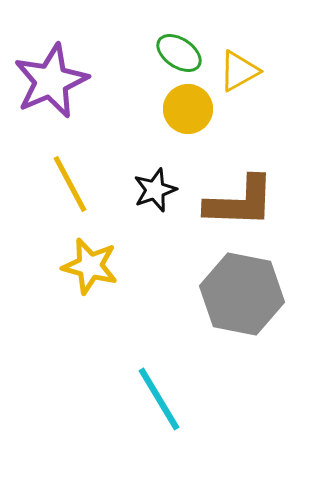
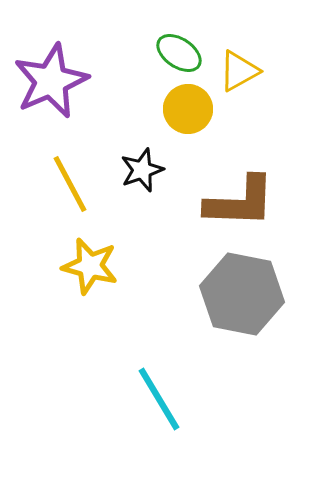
black star: moved 13 px left, 20 px up
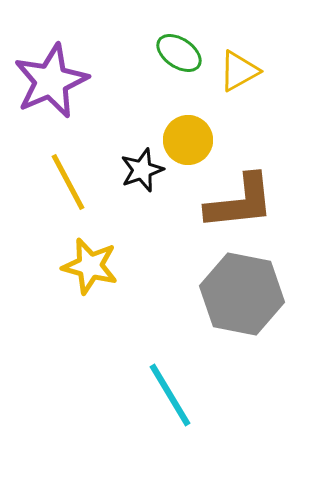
yellow circle: moved 31 px down
yellow line: moved 2 px left, 2 px up
brown L-shape: rotated 8 degrees counterclockwise
cyan line: moved 11 px right, 4 px up
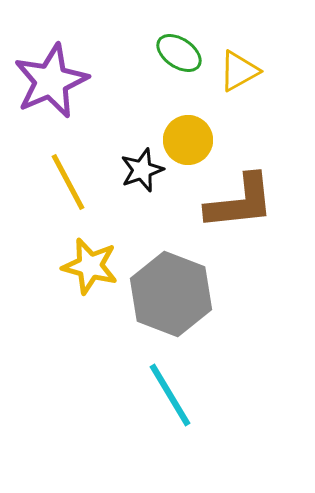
gray hexagon: moved 71 px left; rotated 10 degrees clockwise
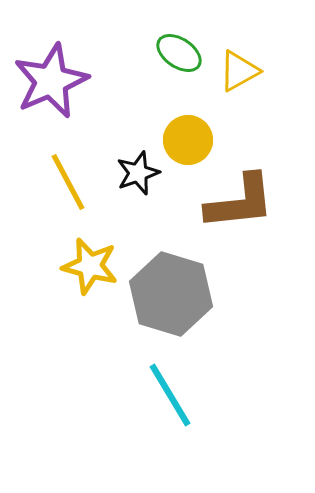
black star: moved 4 px left, 3 px down
gray hexagon: rotated 4 degrees counterclockwise
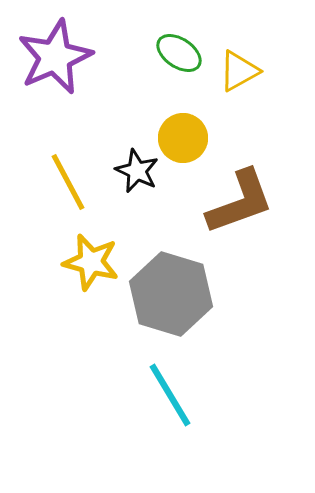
purple star: moved 4 px right, 24 px up
yellow circle: moved 5 px left, 2 px up
black star: moved 1 px left, 2 px up; rotated 27 degrees counterclockwise
brown L-shape: rotated 14 degrees counterclockwise
yellow star: moved 1 px right, 4 px up
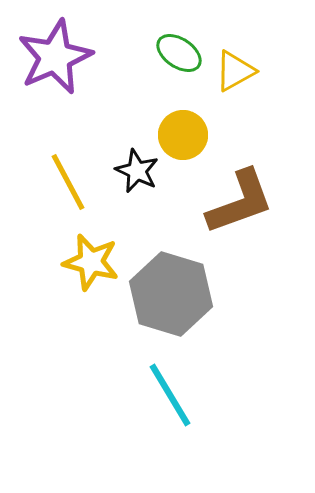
yellow triangle: moved 4 px left
yellow circle: moved 3 px up
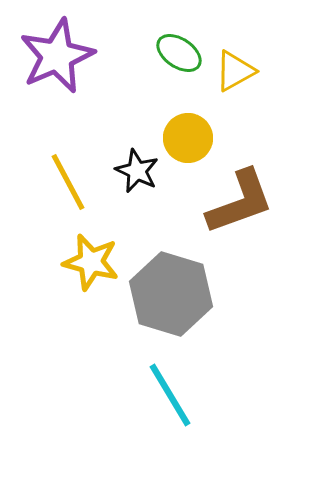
purple star: moved 2 px right, 1 px up
yellow circle: moved 5 px right, 3 px down
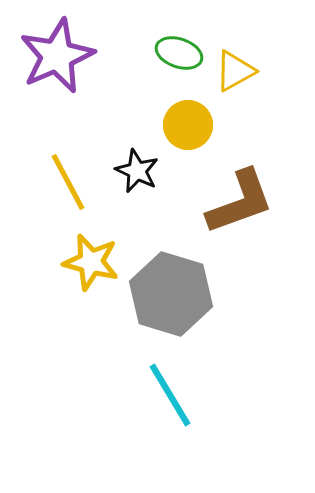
green ellipse: rotated 15 degrees counterclockwise
yellow circle: moved 13 px up
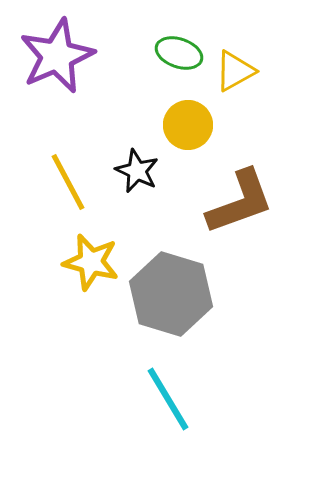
cyan line: moved 2 px left, 4 px down
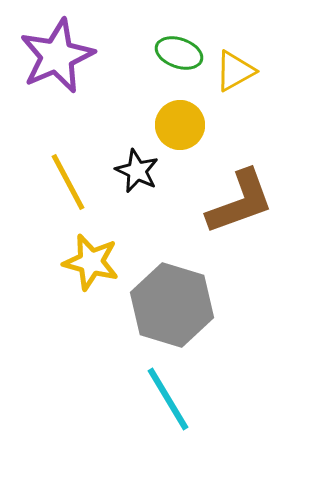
yellow circle: moved 8 px left
gray hexagon: moved 1 px right, 11 px down
